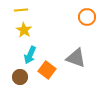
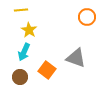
yellow star: moved 5 px right
cyan arrow: moved 6 px left, 3 px up
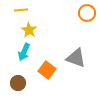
orange circle: moved 4 px up
brown circle: moved 2 px left, 6 px down
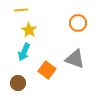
orange circle: moved 9 px left, 10 px down
gray triangle: moved 1 px left, 1 px down
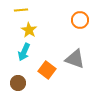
orange circle: moved 2 px right, 3 px up
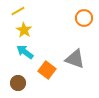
yellow line: moved 3 px left, 1 px down; rotated 24 degrees counterclockwise
orange circle: moved 4 px right, 2 px up
yellow star: moved 5 px left
cyan arrow: moved 1 px right; rotated 102 degrees clockwise
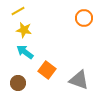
yellow star: rotated 21 degrees counterclockwise
gray triangle: moved 4 px right, 21 px down
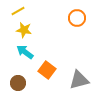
orange circle: moved 7 px left
gray triangle: rotated 35 degrees counterclockwise
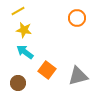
gray triangle: moved 1 px left, 4 px up
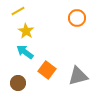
yellow star: moved 2 px right, 1 px down; rotated 21 degrees clockwise
